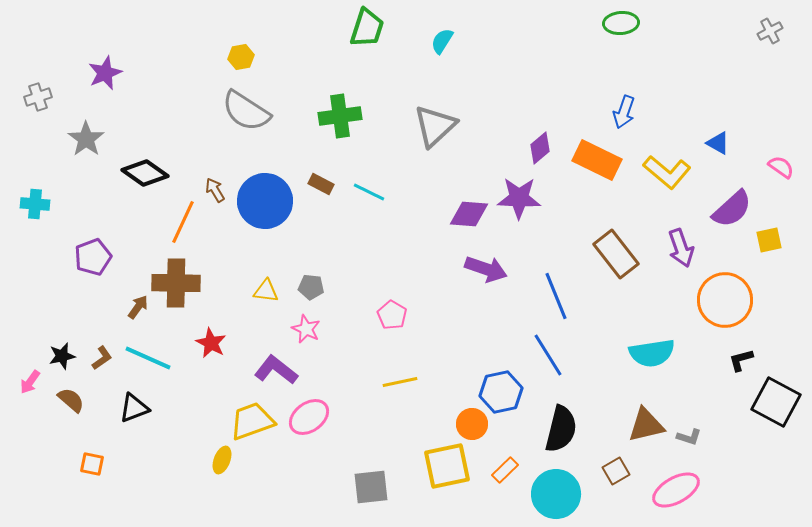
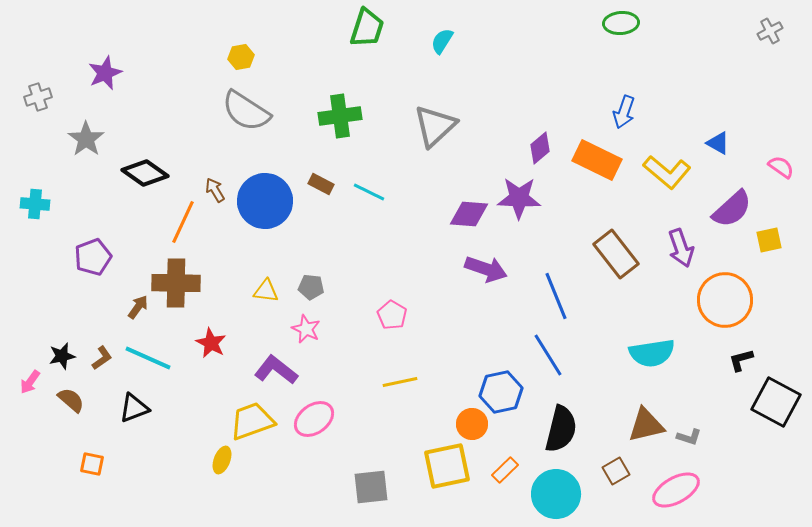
pink ellipse at (309, 417): moved 5 px right, 2 px down
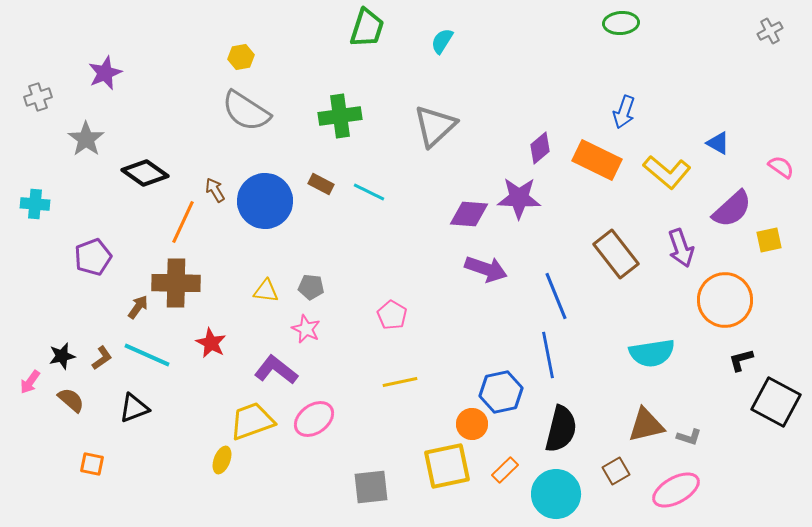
blue line at (548, 355): rotated 21 degrees clockwise
cyan line at (148, 358): moved 1 px left, 3 px up
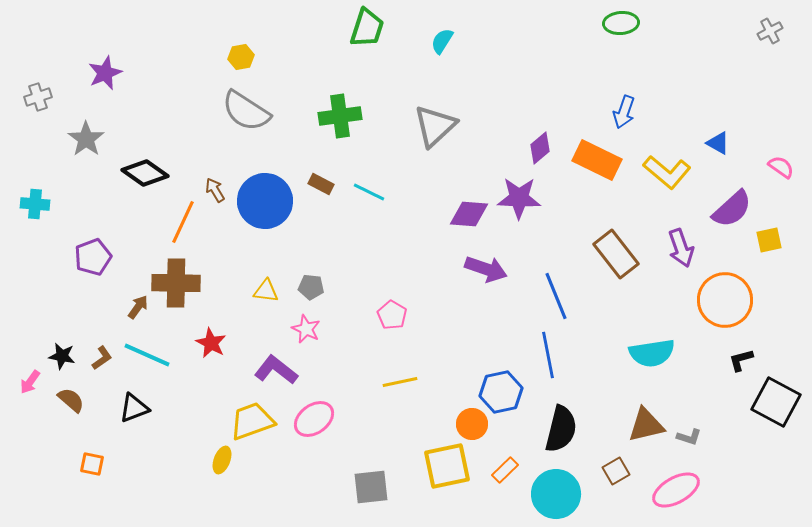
black star at (62, 356): rotated 24 degrees clockwise
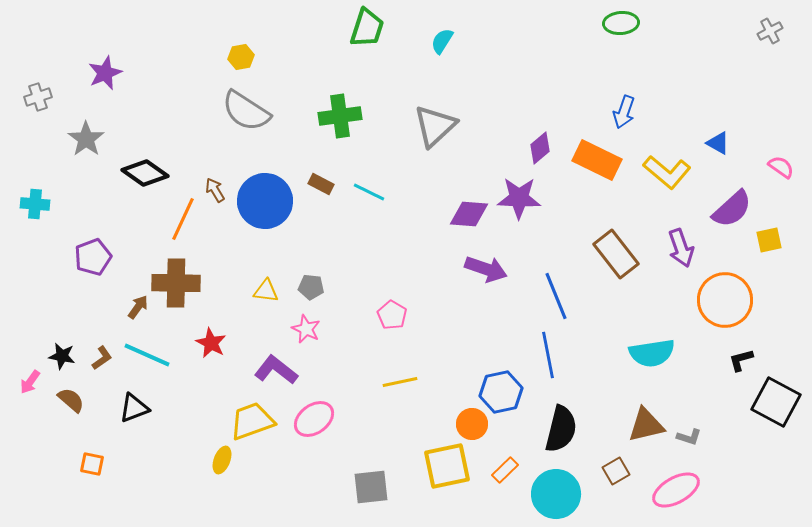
orange line at (183, 222): moved 3 px up
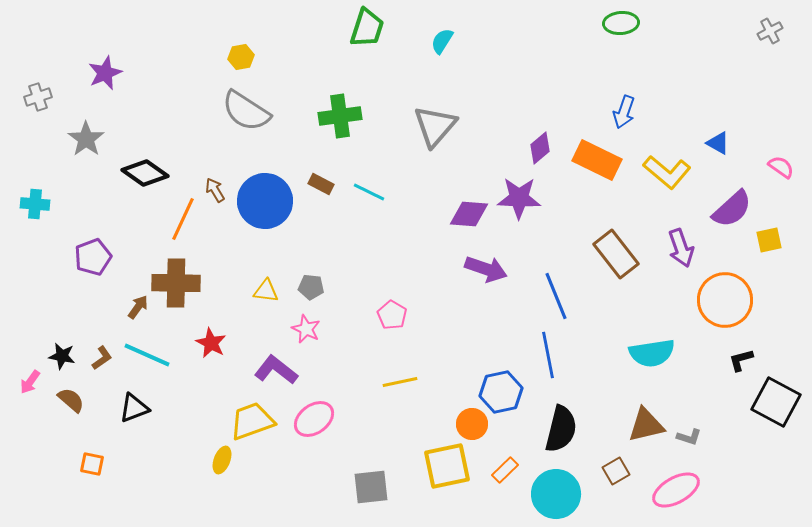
gray triangle at (435, 126): rotated 6 degrees counterclockwise
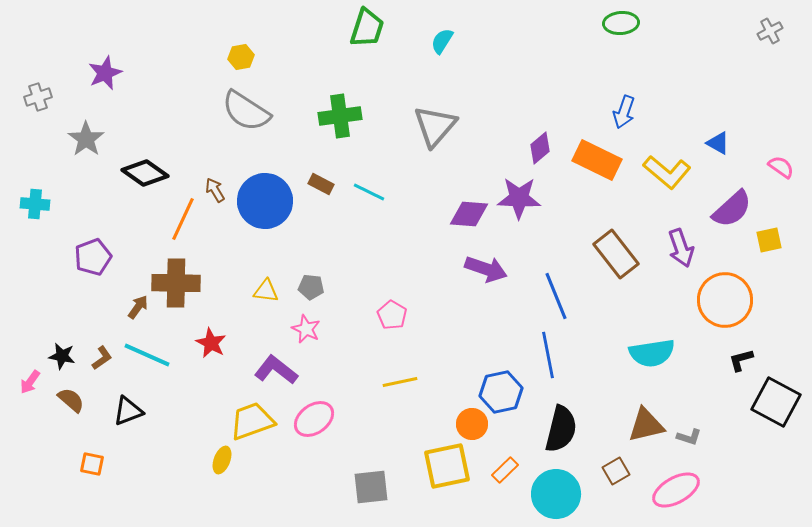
black triangle at (134, 408): moved 6 px left, 3 px down
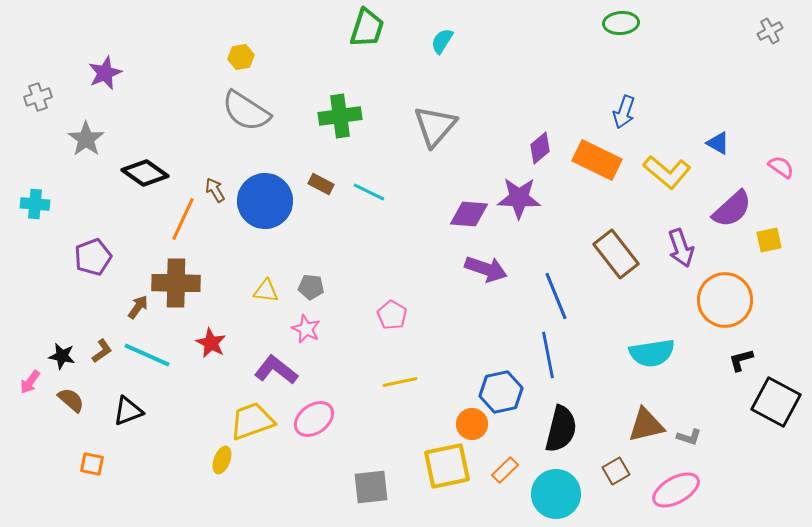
brown L-shape at (102, 358): moved 7 px up
